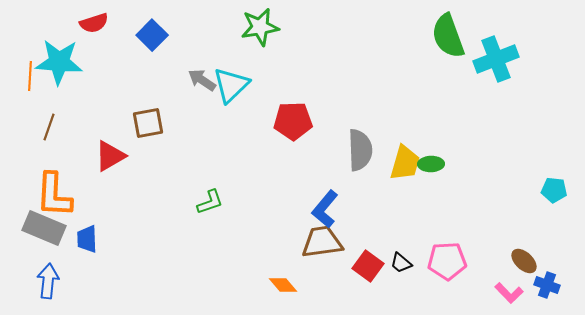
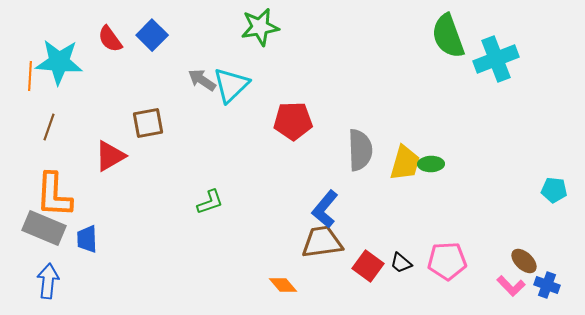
red semicircle: moved 16 px right, 16 px down; rotated 72 degrees clockwise
pink L-shape: moved 2 px right, 7 px up
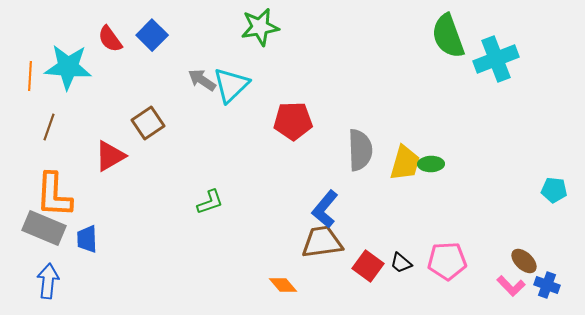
cyan star: moved 9 px right, 5 px down
brown square: rotated 24 degrees counterclockwise
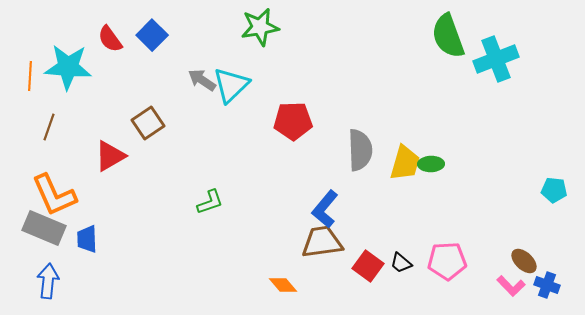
orange L-shape: rotated 27 degrees counterclockwise
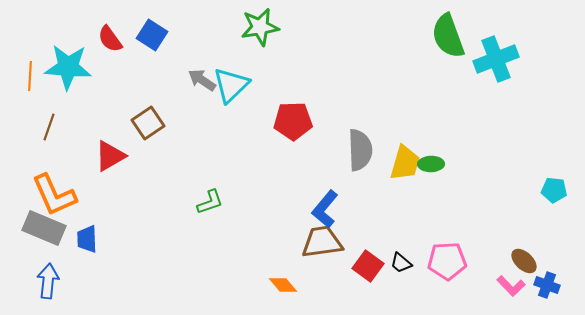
blue square: rotated 12 degrees counterclockwise
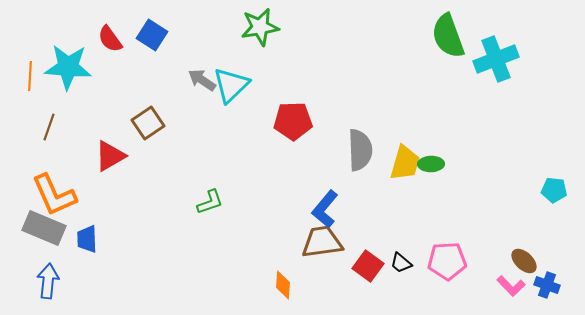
orange diamond: rotated 44 degrees clockwise
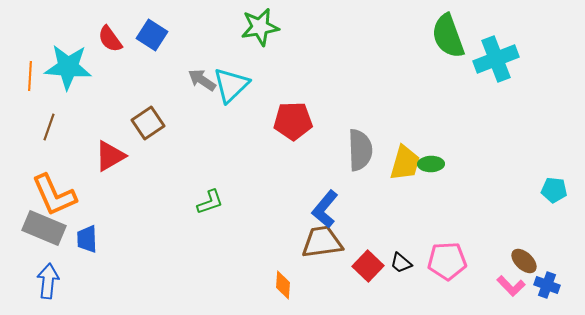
red square: rotated 8 degrees clockwise
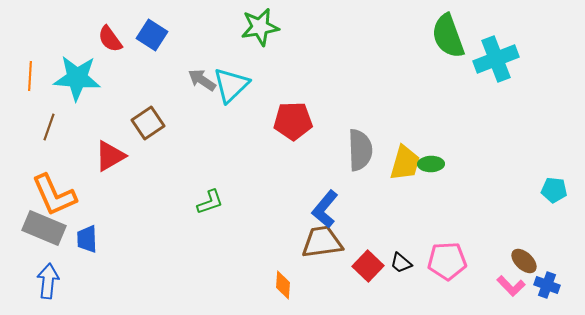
cyan star: moved 9 px right, 11 px down
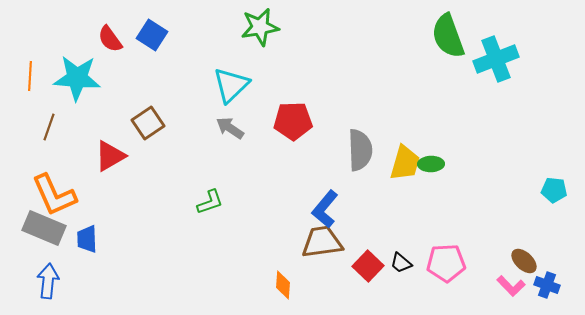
gray arrow: moved 28 px right, 48 px down
pink pentagon: moved 1 px left, 2 px down
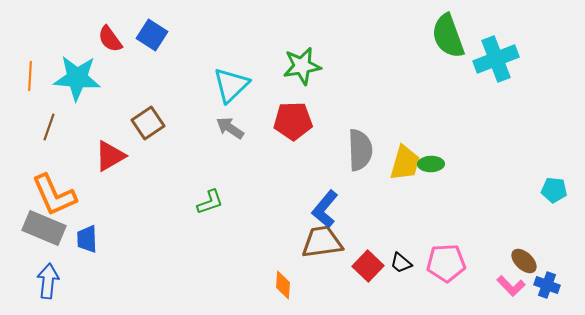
green star: moved 42 px right, 39 px down
